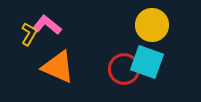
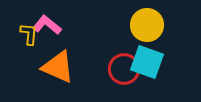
yellow circle: moved 5 px left
yellow L-shape: rotated 25 degrees counterclockwise
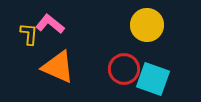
pink L-shape: moved 3 px right, 1 px up
cyan square: moved 6 px right, 17 px down
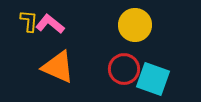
yellow circle: moved 12 px left
yellow L-shape: moved 13 px up
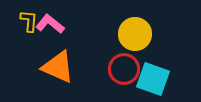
yellow circle: moved 9 px down
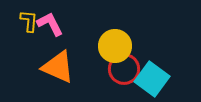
pink L-shape: rotated 24 degrees clockwise
yellow circle: moved 20 px left, 12 px down
cyan square: moved 1 px left; rotated 16 degrees clockwise
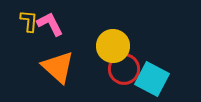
yellow circle: moved 2 px left
orange triangle: rotated 18 degrees clockwise
cyan square: rotated 8 degrees counterclockwise
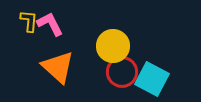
red circle: moved 2 px left, 3 px down
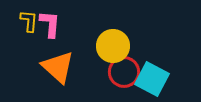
pink L-shape: rotated 32 degrees clockwise
red circle: moved 2 px right
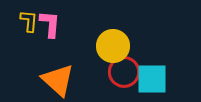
orange triangle: moved 13 px down
cyan square: rotated 28 degrees counterclockwise
